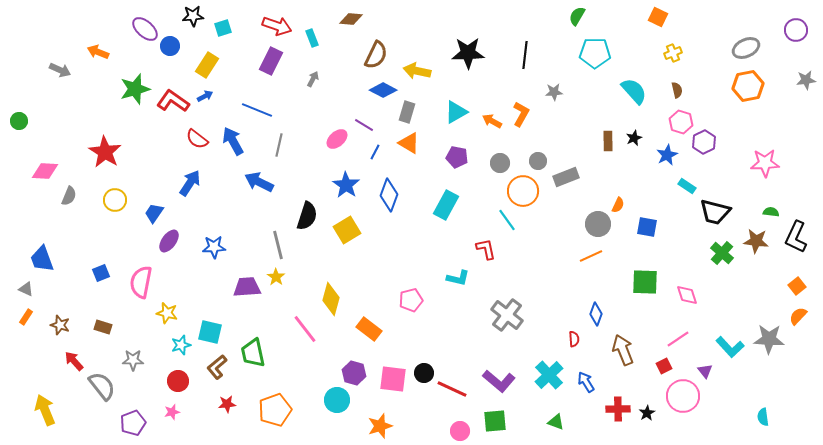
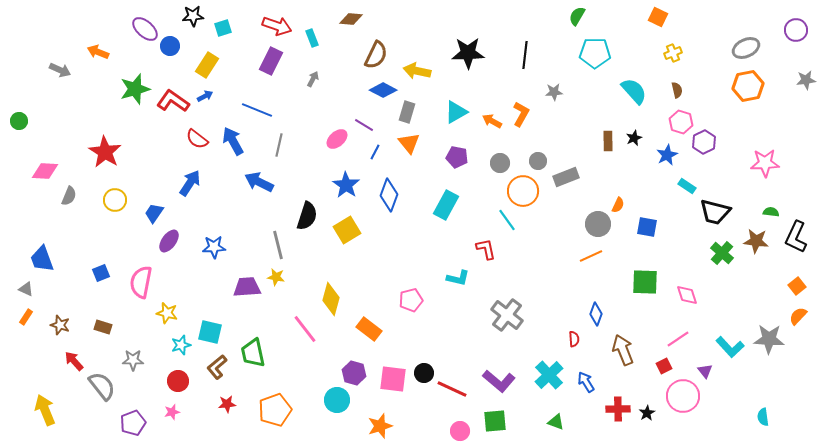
orange triangle at (409, 143): rotated 20 degrees clockwise
yellow star at (276, 277): rotated 24 degrees counterclockwise
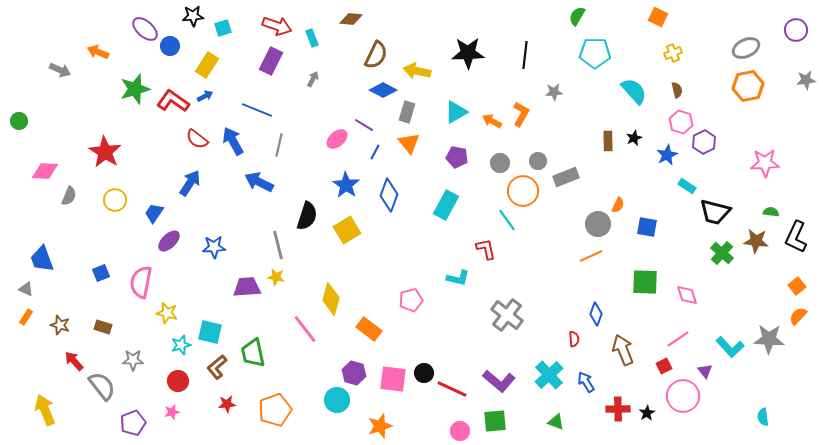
purple ellipse at (169, 241): rotated 10 degrees clockwise
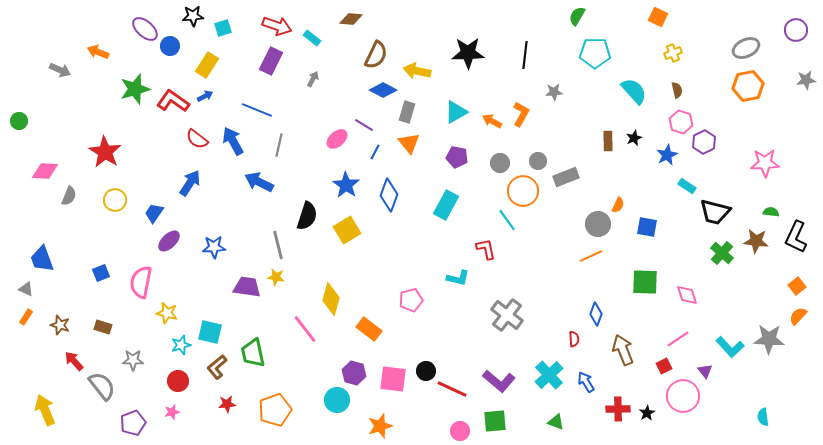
cyan rectangle at (312, 38): rotated 30 degrees counterclockwise
purple trapezoid at (247, 287): rotated 12 degrees clockwise
black circle at (424, 373): moved 2 px right, 2 px up
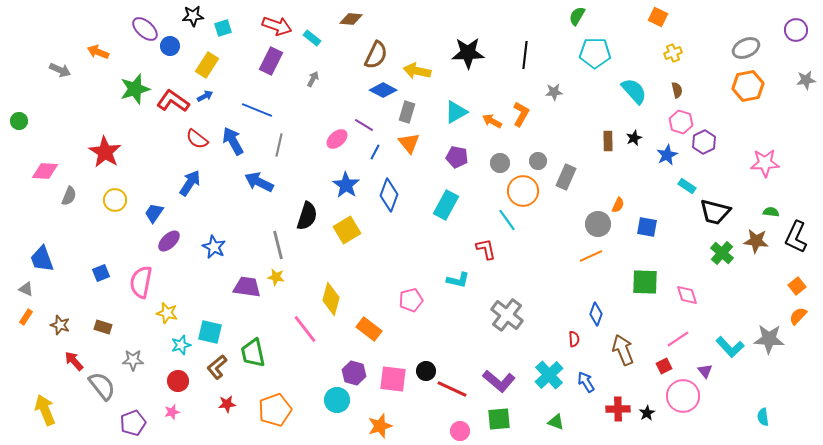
gray rectangle at (566, 177): rotated 45 degrees counterclockwise
blue star at (214, 247): rotated 30 degrees clockwise
cyan L-shape at (458, 278): moved 2 px down
green square at (495, 421): moved 4 px right, 2 px up
